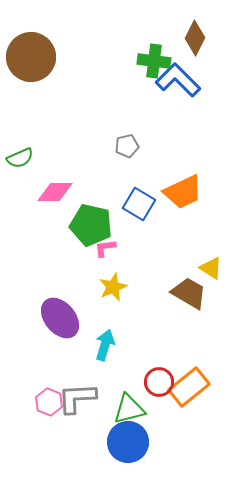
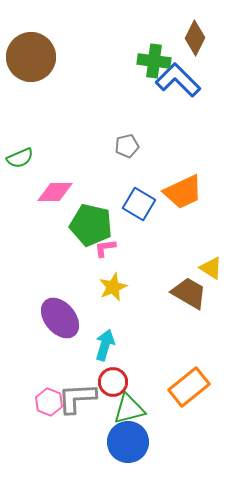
red circle: moved 46 px left
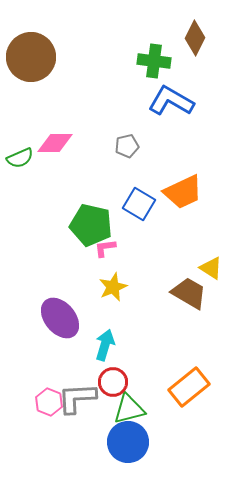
blue L-shape: moved 7 px left, 21 px down; rotated 15 degrees counterclockwise
pink diamond: moved 49 px up
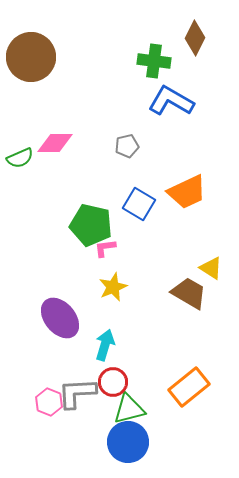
orange trapezoid: moved 4 px right
gray L-shape: moved 5 px up
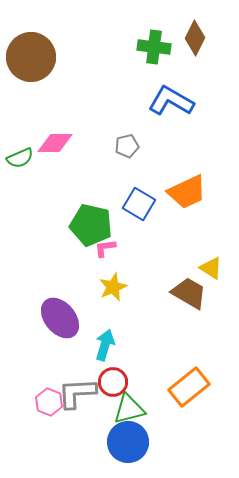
green cross: moved 14 px up
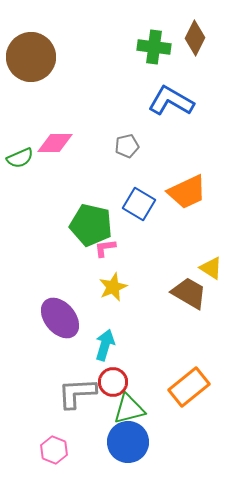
pink hexagon: moved 5 px right, 48 px down
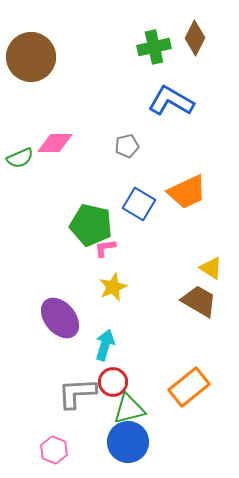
green cross: rotated 20 degrees counterclockwise
brown trapezoid: moved 10 px right, 8 px down
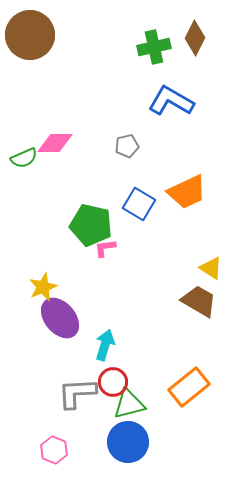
brown circle: moved 1 px left, 22 px up
green semicircle: moved 4 px right
yellow star: moved 70 px left
green triangle: moved 5 px up
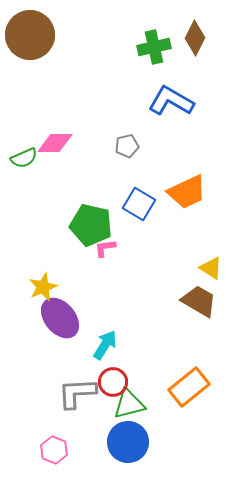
cyan arrow: rotated 16 degrees clockwise
